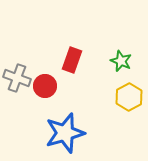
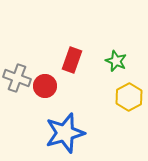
green star: moved 5 px left
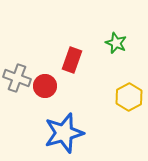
green star: moved 18 px up
blue star: moved 1 px left
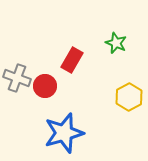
red rectangle: rotated 10 degrees clockwise
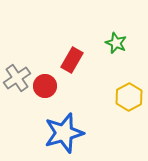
gray cross: rotated 36 degrees clockwise
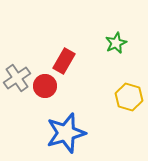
green star: rotated 25 degrees clockwise
red rectangle: moved 8 px left, 1 px down
yellow hexagon: rotated 16 degrees counterclockwise
blue star: moved 2 px right
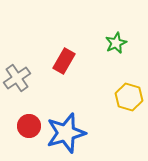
red circle: moved 16 px left, 40 px down
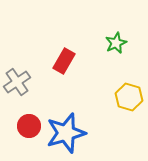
gray cross: moved 4 px down
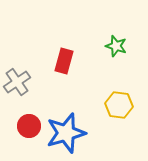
green star: moved 3 px down; rotated 30 degrees counterclockwise
red rectangle: rotated 15 degrees counterclockwise
yellow hexagon: moved 10 px left, 8 px down; rotated 8 degrees counterclockwise
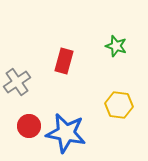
blue star: rotated 27 degrees clockwise
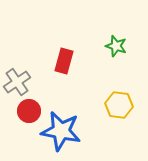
red circle: moved 15 px up
blue star: moved 5 px left, 2 px up
